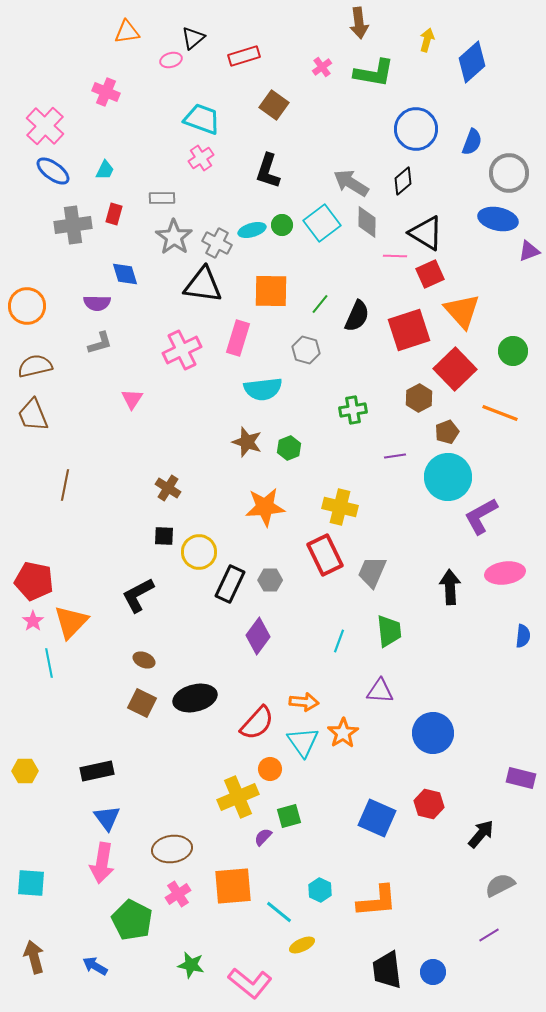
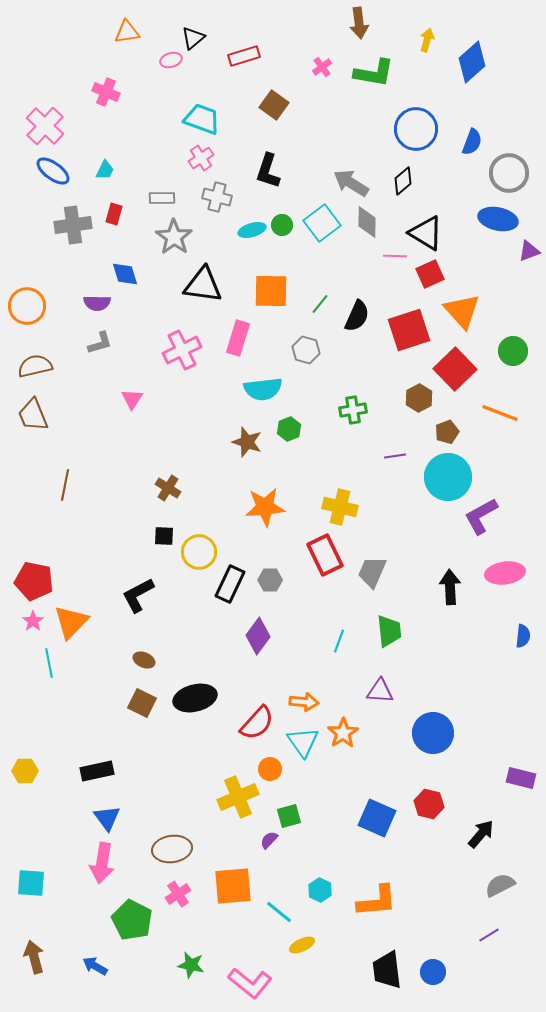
gray cross at (217, 243): moved 46 px up; rotated 12 degrees counterclockwise
green hexagon at (289, 448): moved 19 px up
purple semicircle at (263, 837): moved 6 px right, 3 px down
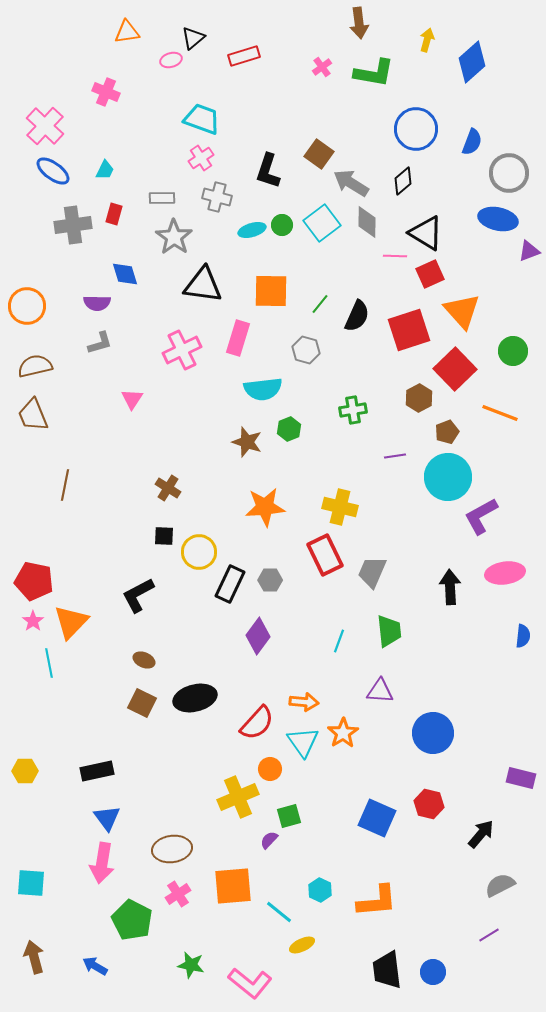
brown square at (274, 105): moved 45 px right, 49 px down
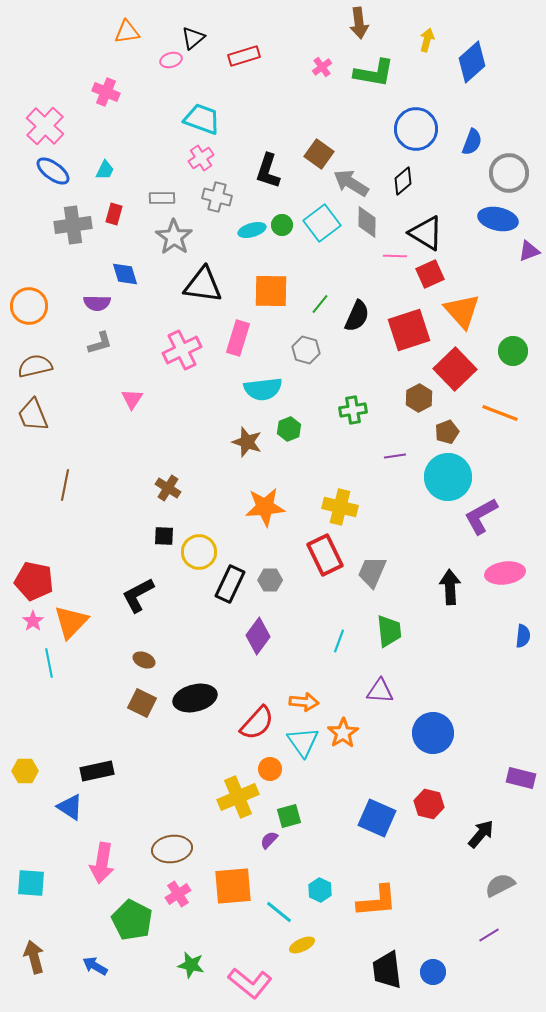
orange circle at (27, 306): moved 2 px right
blue triangle at (107, 818): moved 37 px left, 11 px up; rotated 20 degrees counterclockwise
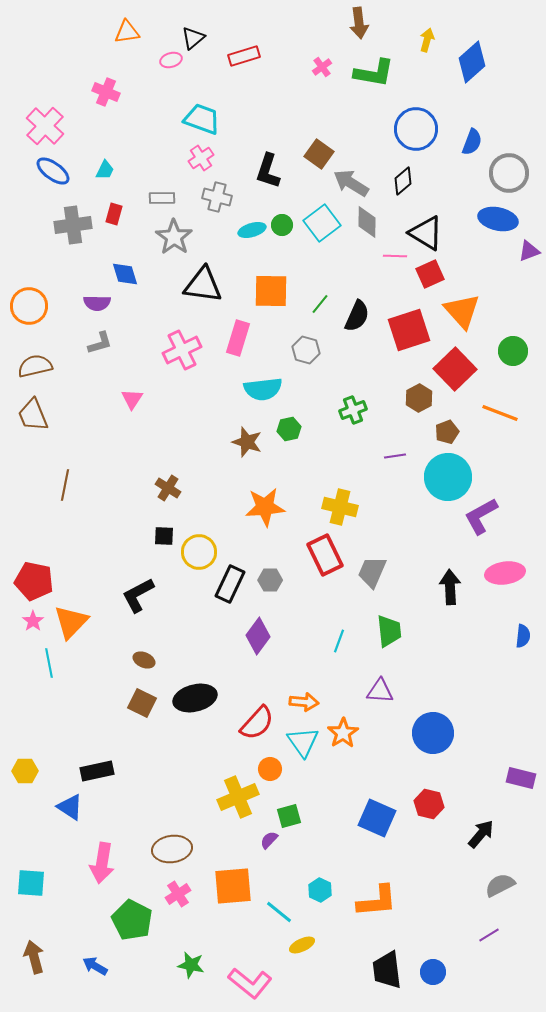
green cross at (353, 410): rotated 12 degrees counterclockwise
green hexagon at (289, 429): rotated 10 degrees clockwise
